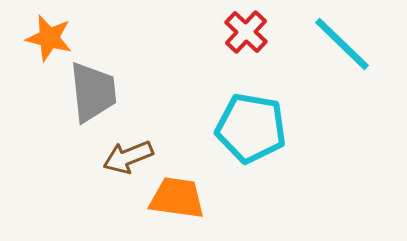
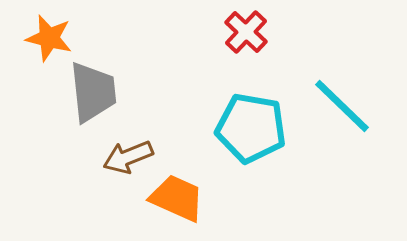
cyan line: moved 62 px down
orange trapezoid: rotated 16 degrees clockwise
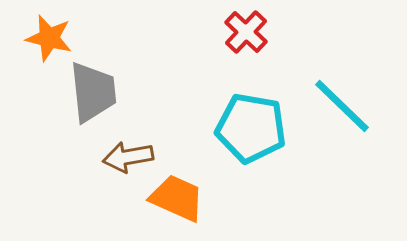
brown arrow: rotated 12 degrees clockwise
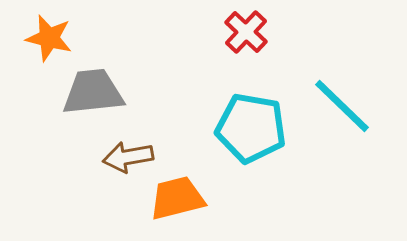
gray trapezoid: rotated 90 degrees counterclockwise
orange trapezoid: rotated 38 degrees counterclockwise
